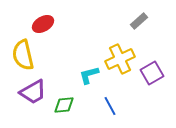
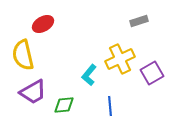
gray rectangle: rotated 24 degrees clockwise
cyan L-shape: rotated 35 degrees counterclockwise
blue line: rotated 24 degrees clockwise
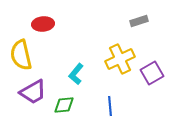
red ellipse: rotated 25 degrees clockwise
yellow semicircle: moved 2 px left
cyan L-shape: moved 13 px left, 1 px up
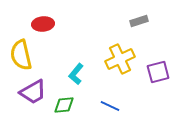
purple square: moved 6 px right, 1 px up; rotated 15 degrees clockwise
blue line: rotated 60 degrees counterclockwise
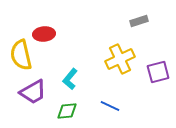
red ellipse: moved 1 px right, 10 px down
cyan L-shape: moved 6 px left, 5 px down
green diamond: moved 3 px right, 6 px down
